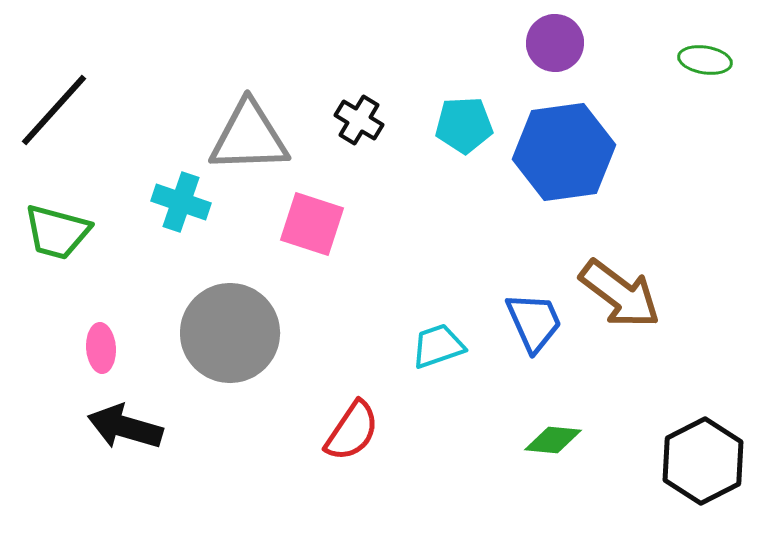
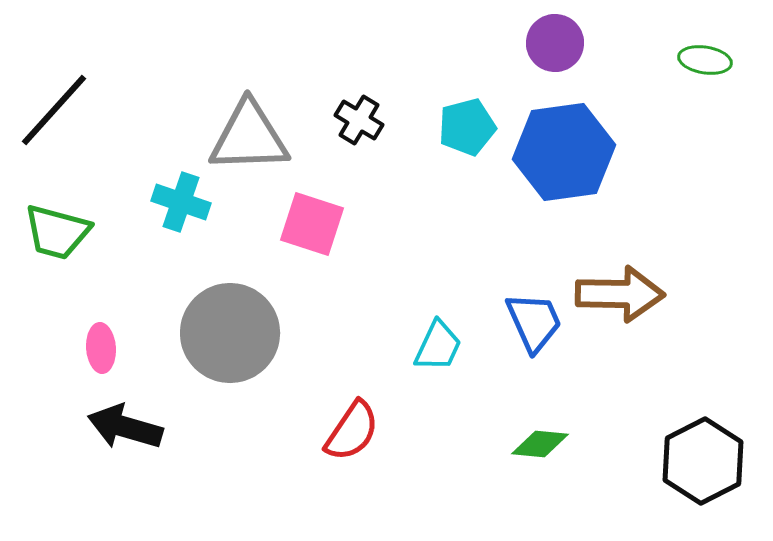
cyan pentagon: moved 3 px right, 2 px down; rotated 12 degrees counterclockwise
brown arrow: rotated 36 degrees counterclockwise
cyan trapezoid: rotated 134 degrees clockwise
green diamond: moved 13 px left, 4 px down
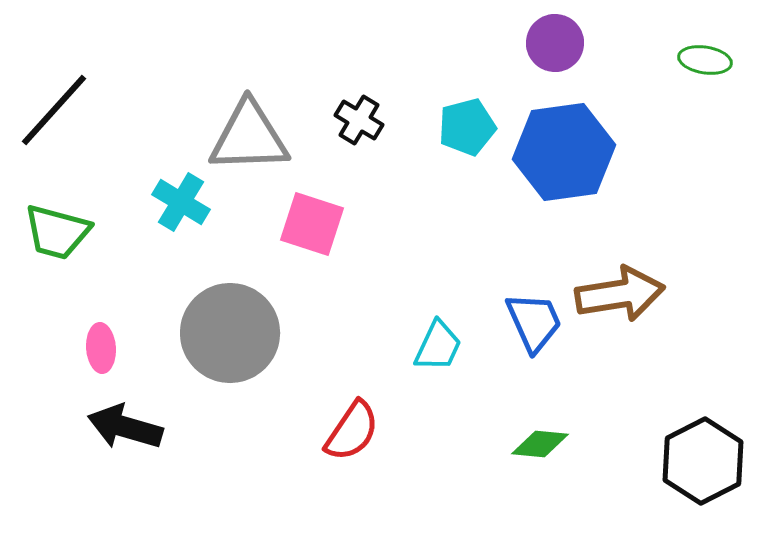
cyan cross: rotated 12 degrees clockwise
brown arrow: rotated 10 degrees counterclockwise
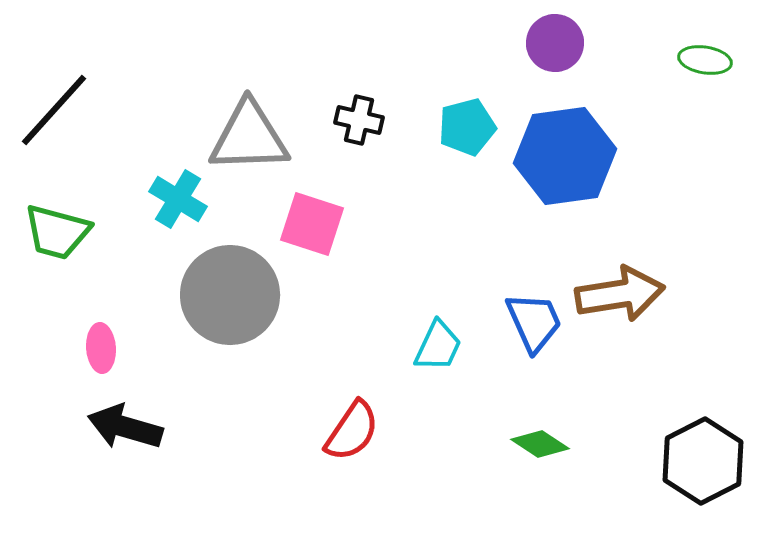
black cross: rotated 18 degrees counterclockwise
blue hexagon: moved 1 px right, 4 px down
cyan cross: moved 3 px left, 3 px up
gray circle: moved 38 px up
green diamond: rotated 28 degrees clockwise
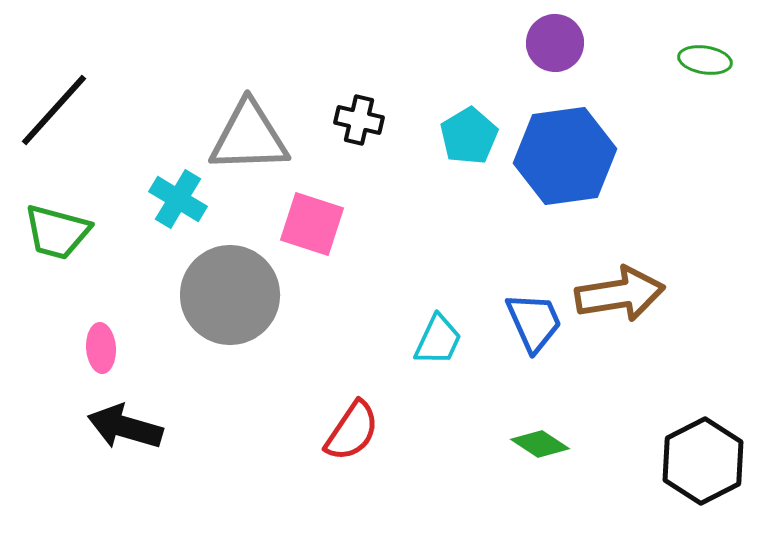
cyan pentagon: moved 2 px right, 9 px down; rotated 16 degrees counterclockwise
cyan trapezoid: moved 6 px up
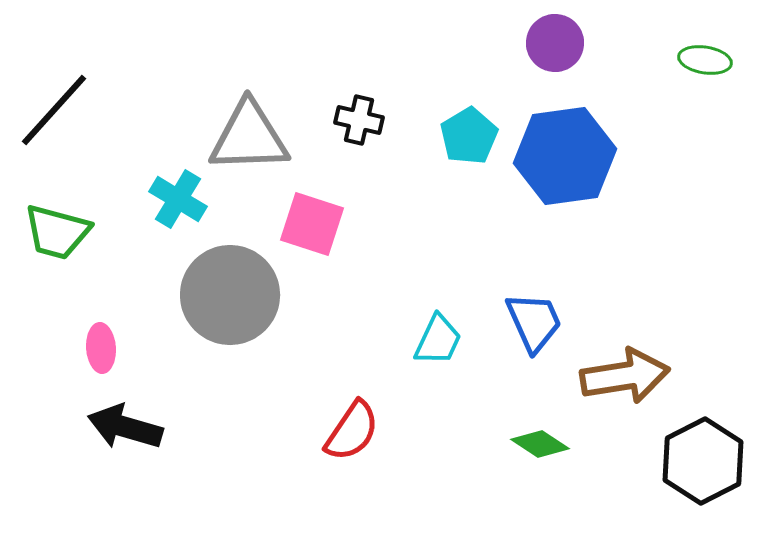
brown arrow: moved 5 px right, 82 px down
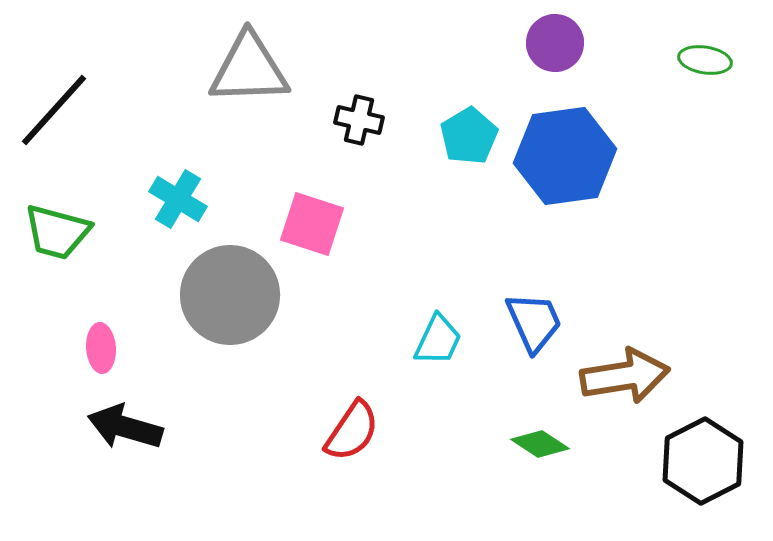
gray triangle: moved 68 px up
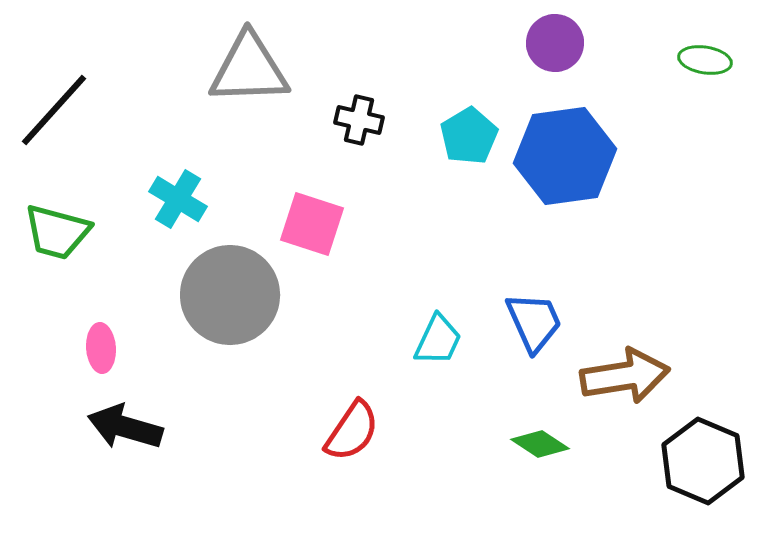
black hexagon: rotated 10 degrees counterclockwise
